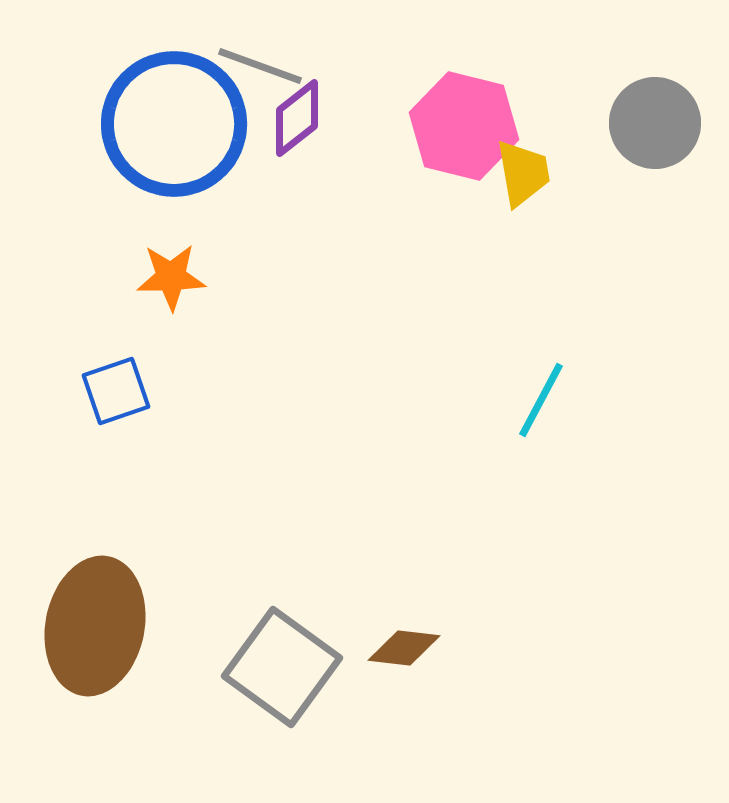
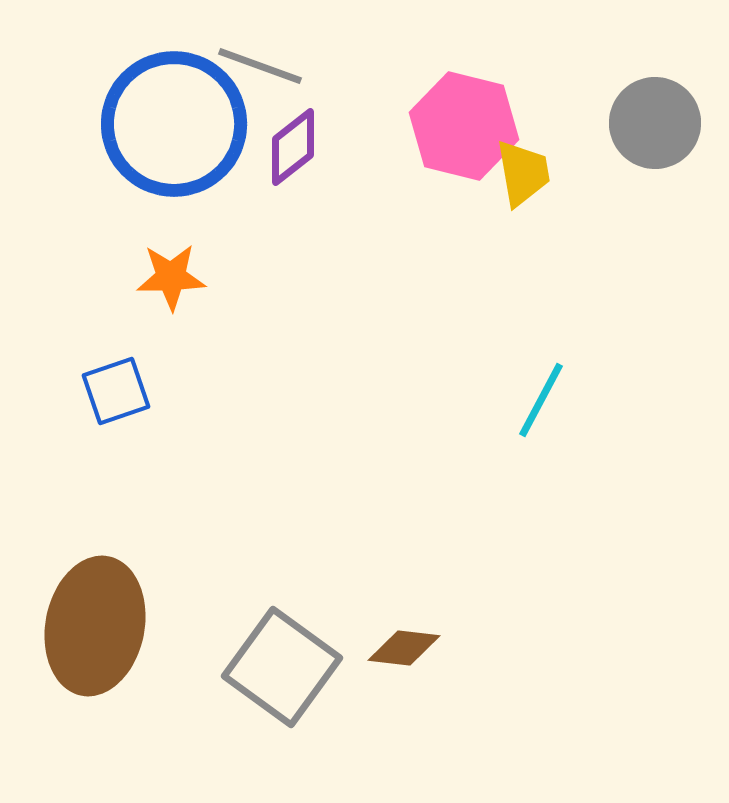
purple diamond: moved 4 px left, 29 px down
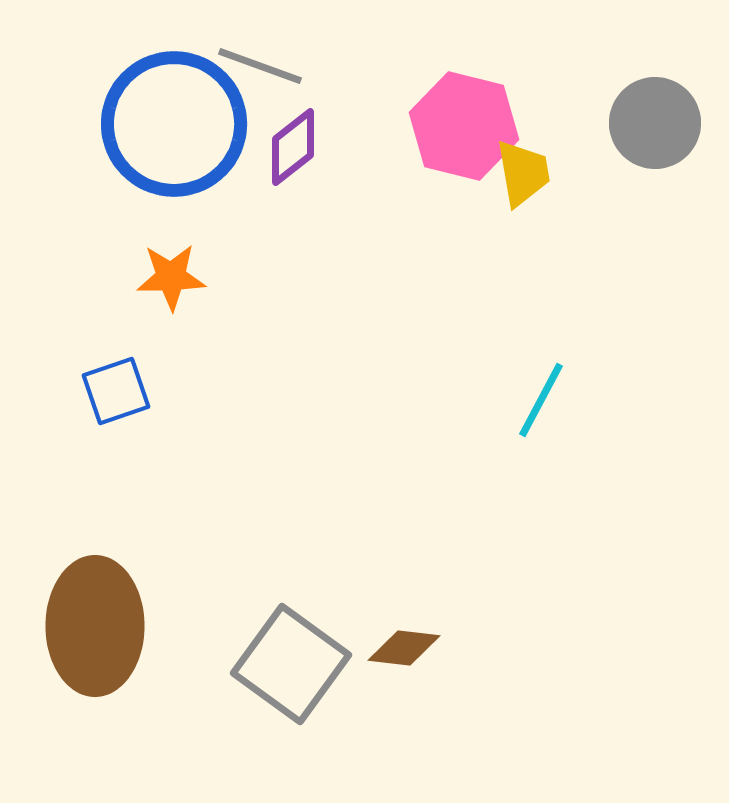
brown ellipse: rotated 11 degrees counterclockwise
gray square: moved 9 px right, 3 px up
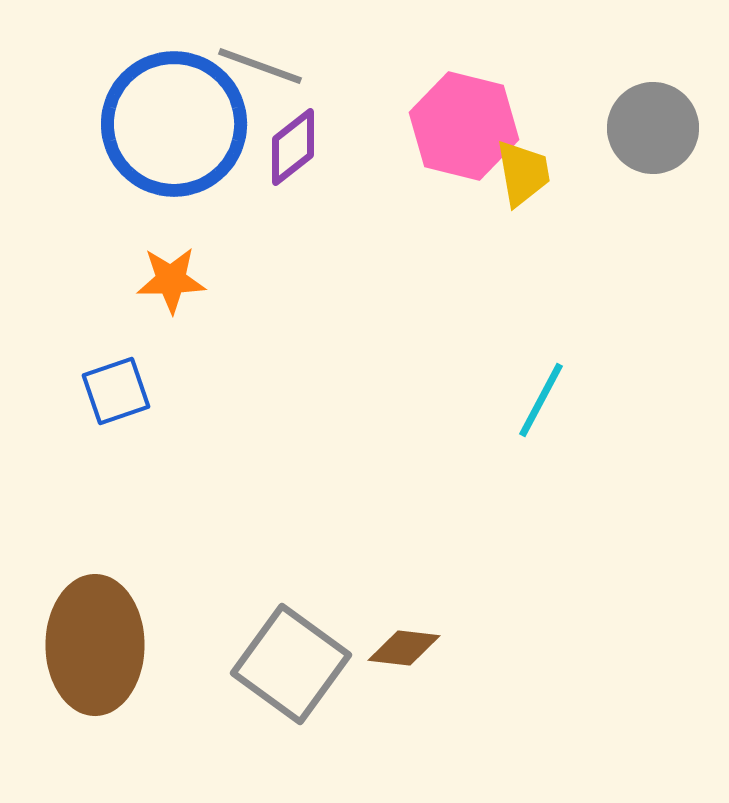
gray circle: moved 2 px left, 5 px down
orange star: moved 3 px down
brown ellipse: moved 19 px down
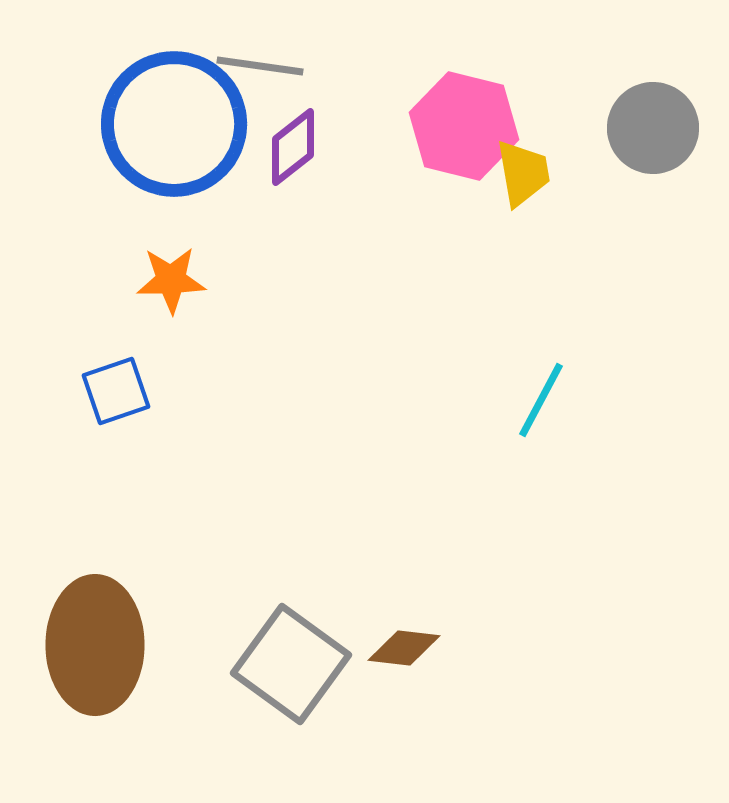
gray line: rotated 12 degrees counterclockwise
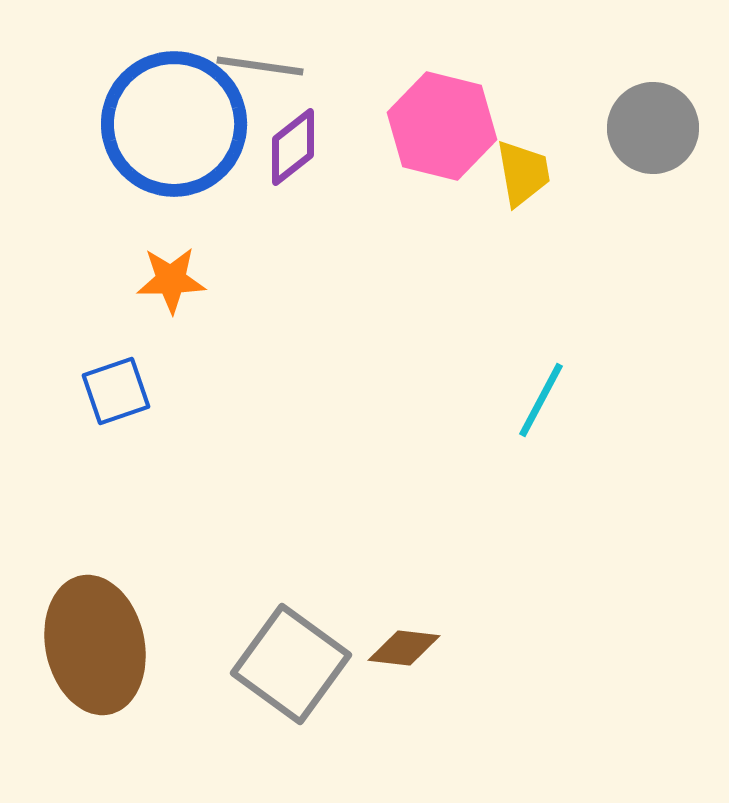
pink hexagon: moved 22 px left
brown ellipse: rotated 12 degrees counterclockwise
